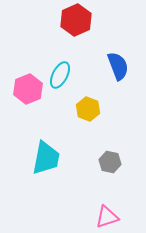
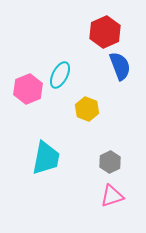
red hexagon: moved 29 px right, 12 px down
blue semicircle: moved 2 px right
yellow hexagon: moved 1 px left
gray hexagon: rotated 20 degrees clockwise
pink triangle: moved 5 px right, 21 px up
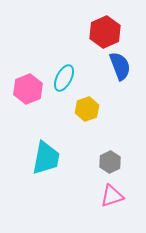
cyan ellipse: moved 4 px right, 3 px down
yellow hexagon: rotated 20 degrees clockwise
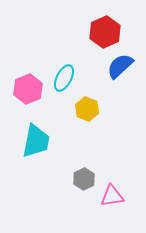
blue semicircle: rotated 112 degrees counterclockwise
yellow hexagon: rotated 20 degrees counterclockwise
cyan trapezoid: moved 10 px left, 17 px up
gray hexagon: moved 26 px left, 17 px down
pink triangle: rotated 10 degrees clockwise
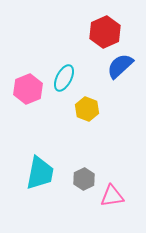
cyan trapezoid: moved 4 px right, 32 px down
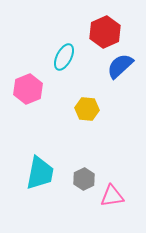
cyan ellipse: moved 21 px up
yellow hexagon: rotated 15 degrees counterclockwise
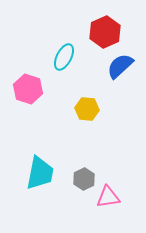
pink hexagon: rotated 20 degrees counterclockwise
pink triangle: moved 4 px left, 1 px down
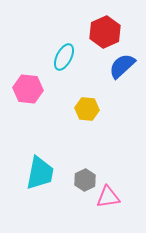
blue semicircle: moved 2 px right
pink hexagon: rotated 12 degrees counterclockwise
gray hexagon: moved 1 px right, 1 px down
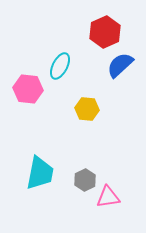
cyan ellipse: moved 4 px left, 9 px down
blue semicircle: moved 2 px left, 1 px up
